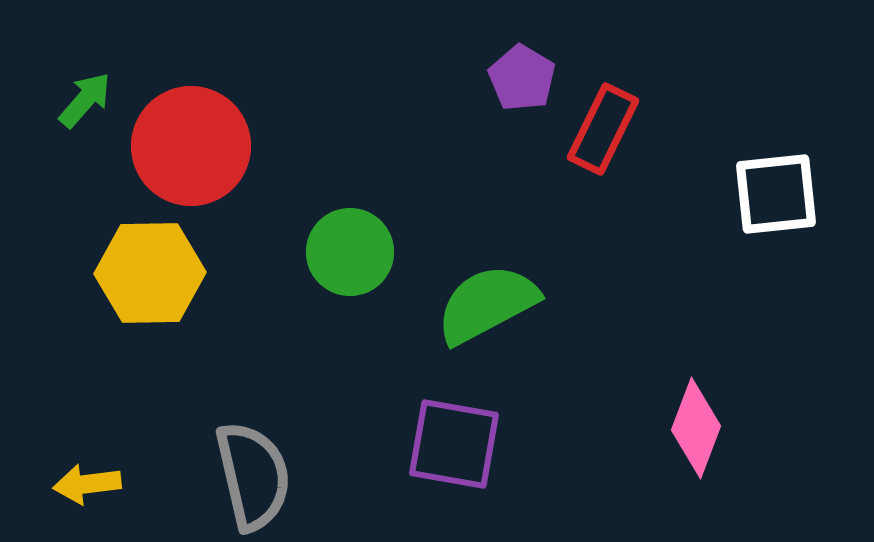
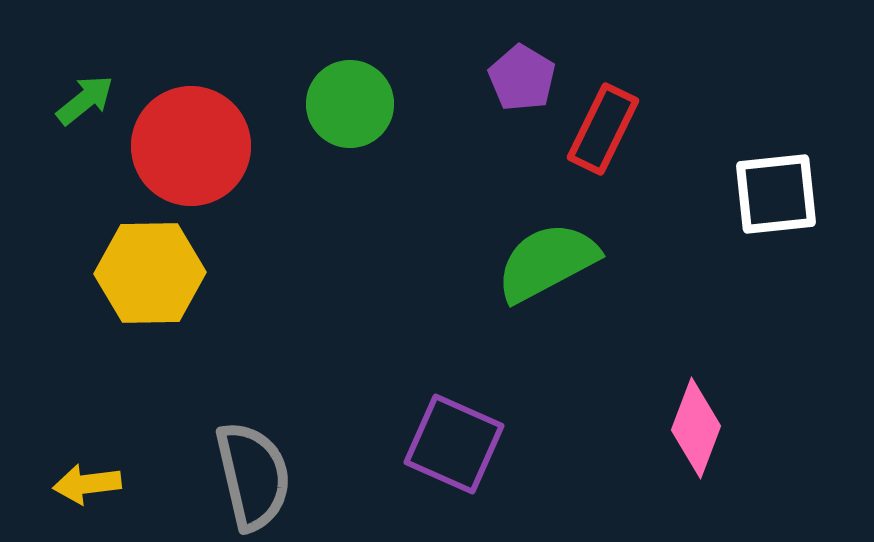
green arrow: rotated 10 degrees clockwise
green circle: moved 148 px up
green semicircle: moved 60 px right, 42 px up
purple square: rotated 14 degrees clockwise
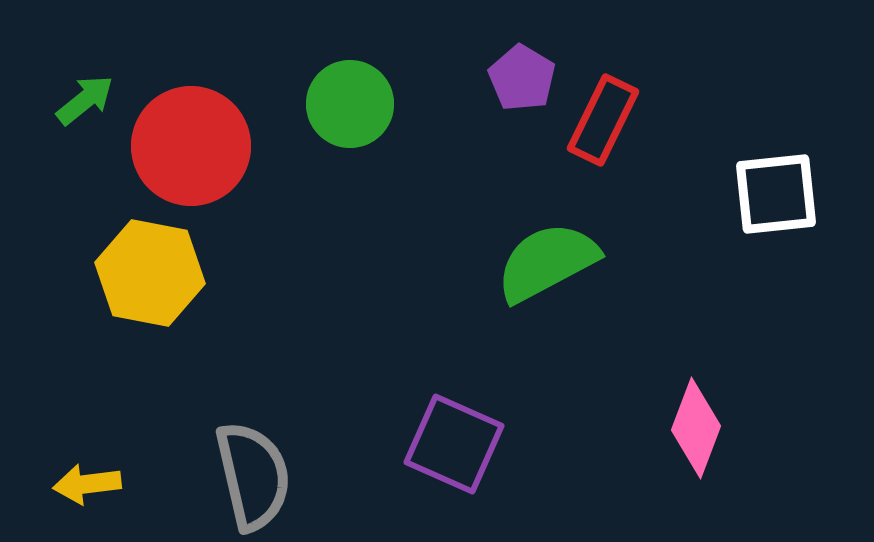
red rectangle: moved 9 px up
yellow hexagon: rotated 12 degrees clockwise
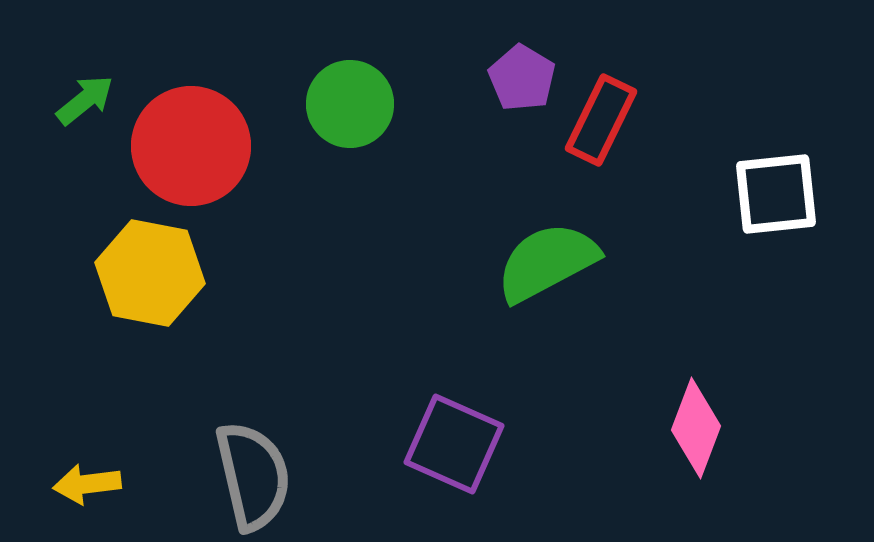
red rectangle: moved 2 px left
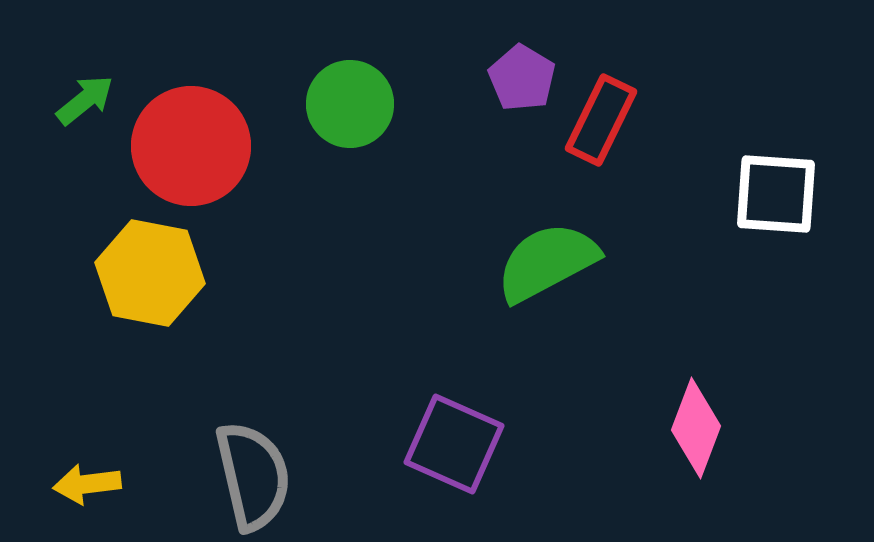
white square: rotated 10 degrees clockwise
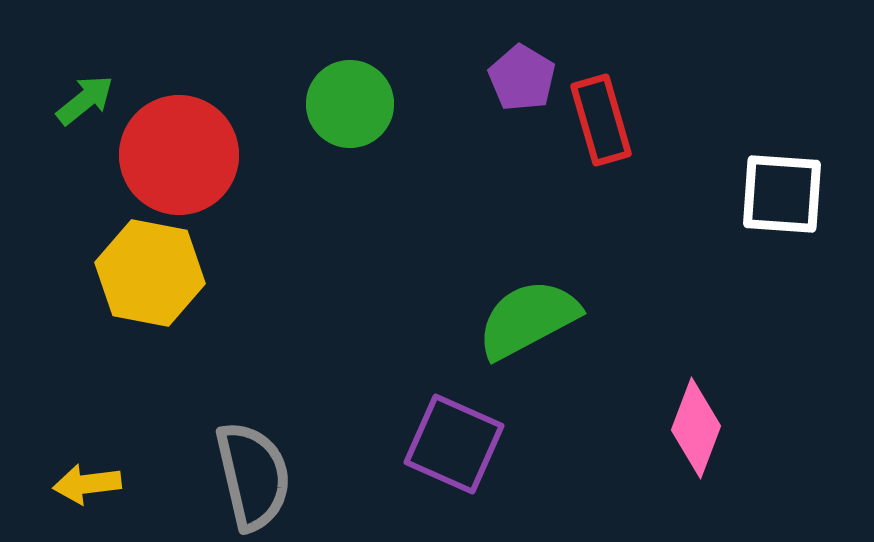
red rectangle: rotated 42 degrees counterclockwise
red circle: moved 12 px left, 9 px down
white square: moved 6 px right
green semicircle: moved 19 px left, 57 px down
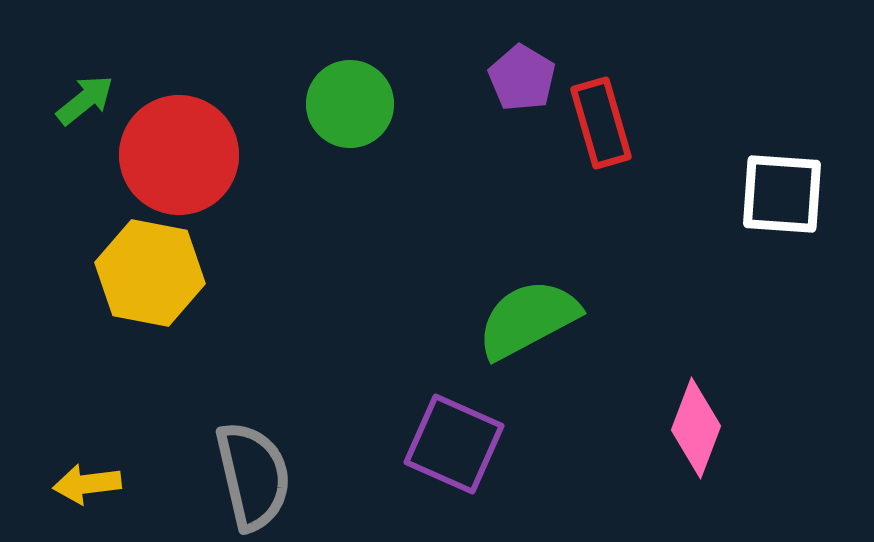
red rectangle: moved 3 px down
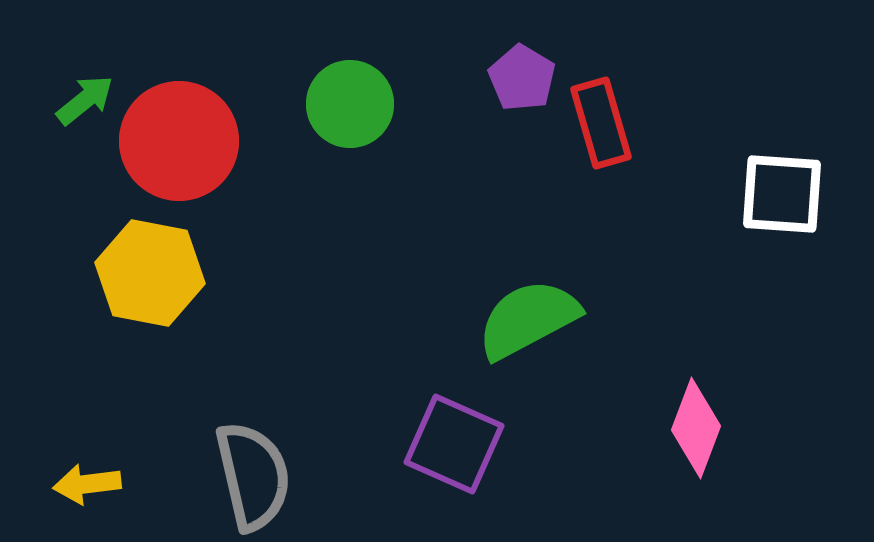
red circle: moved 14 px up
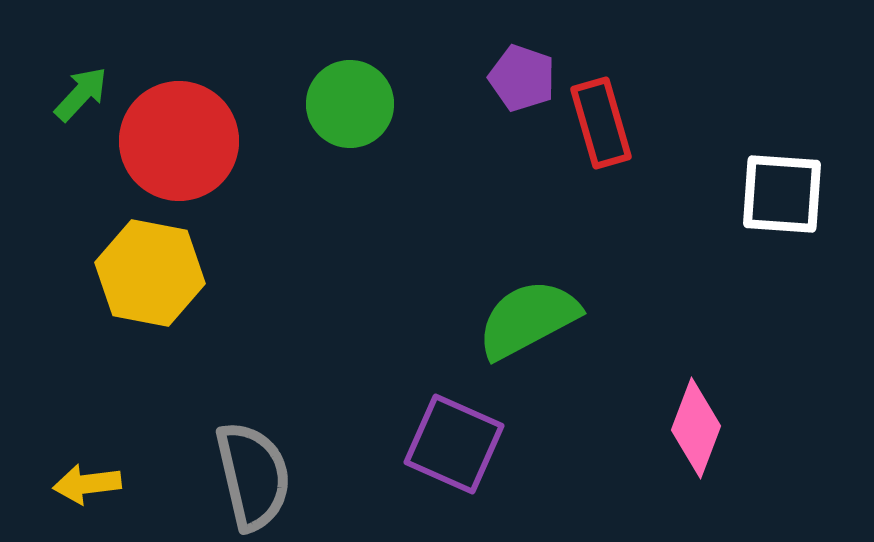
purple pentagon: rotated 12 degrees counterclockwise
green arrow: moved 4 px left, 6 px up; rotated 8 degrees counterclockwise
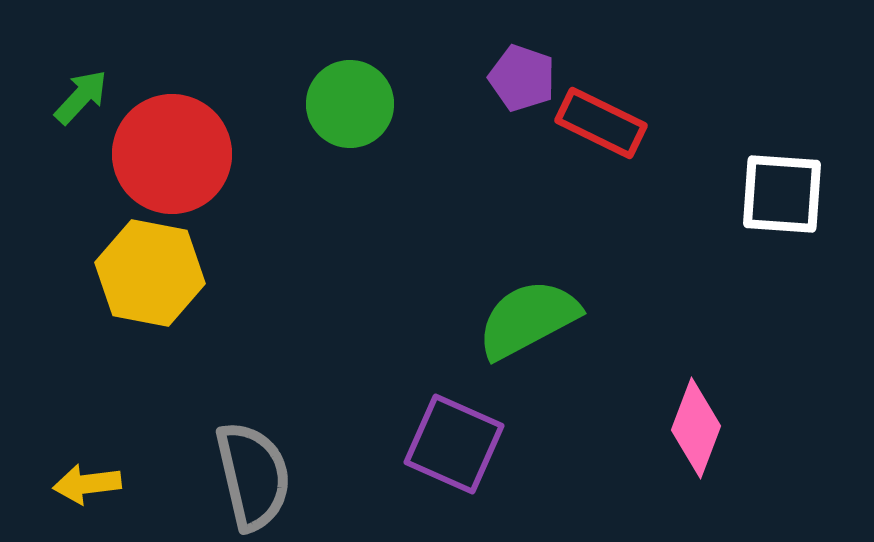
green arrow: moved 3 px down
red rectangle: rotated 48 degrees counterclockwise
red circle: moved 7 px left, 13 px down
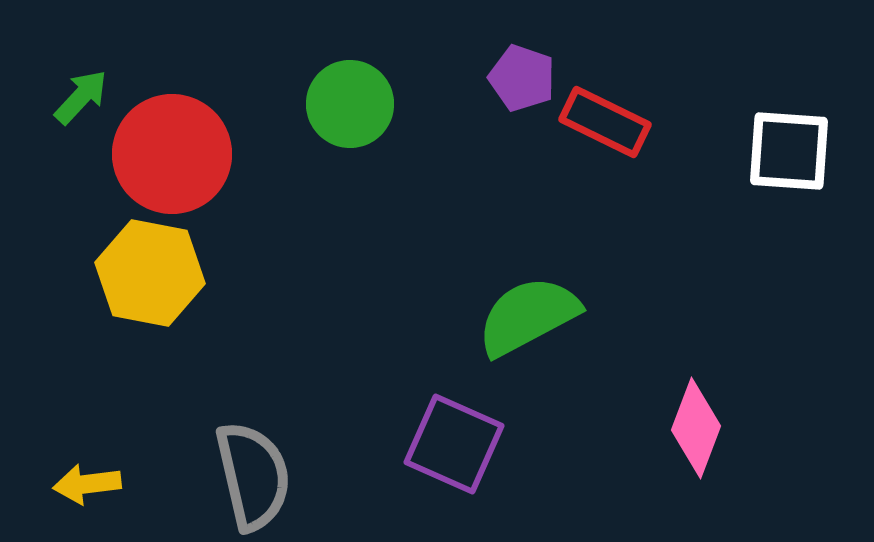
red rectangle: moved 4 px right, 1 px up
white square: moved 7 px right, 43 px up
green semicircle: moved 3 px up
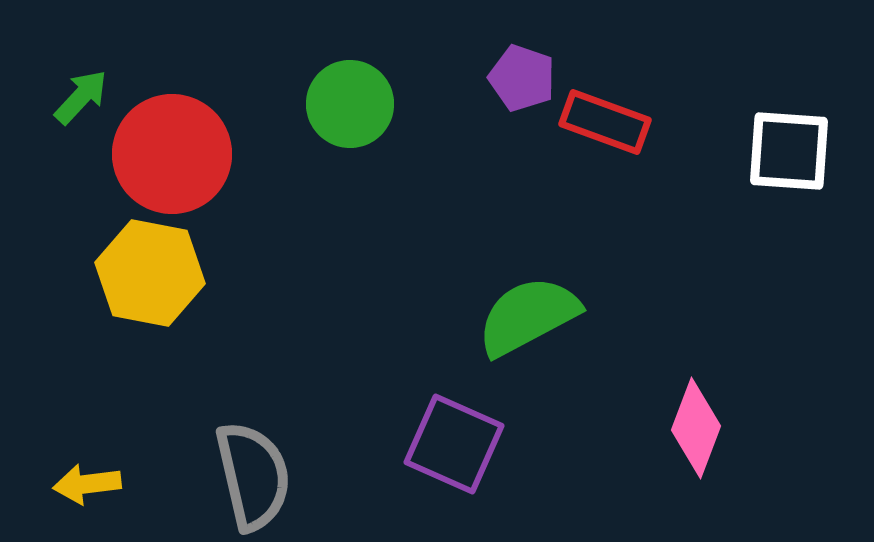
red rectangle: rotated 6 degrees counterclockwise
